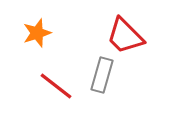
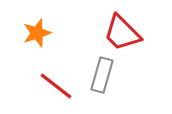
red trapezoid: moved 3 px left, 3 px up
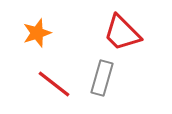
gray rectangle: moved 3 px down
red line: moved 2 px left, 2 px up
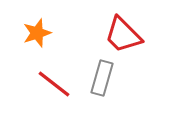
red trapezoid: moved 1 px right, 2 px down
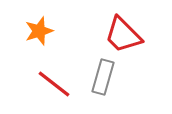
orange star: moved 2 px right, 2 px up
gray rectangle: moved 1 px right, 1 px up
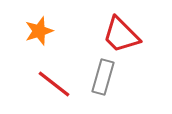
red trapezoid: moved 2 px left
